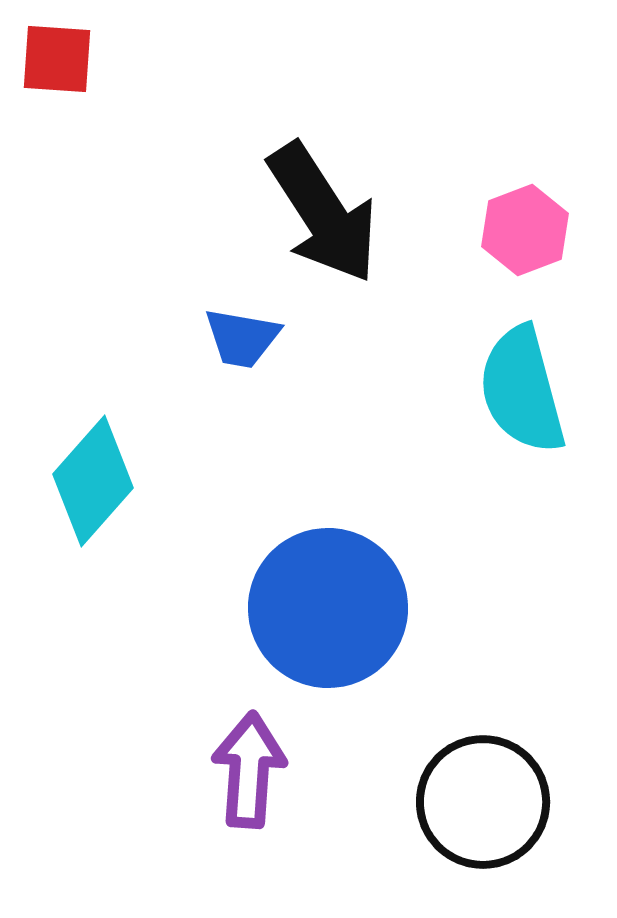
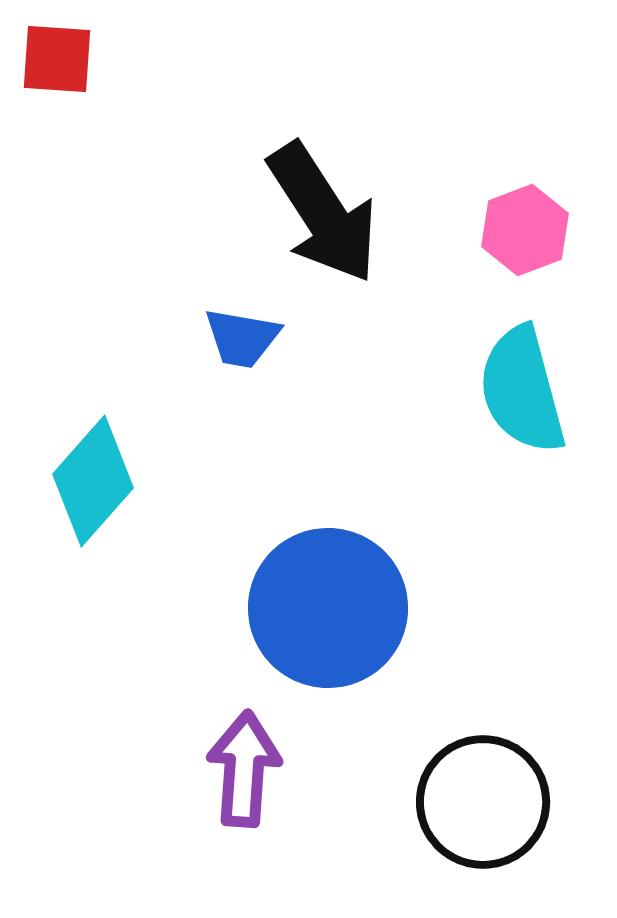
purple arrow: moved 5 px left, 1 px up
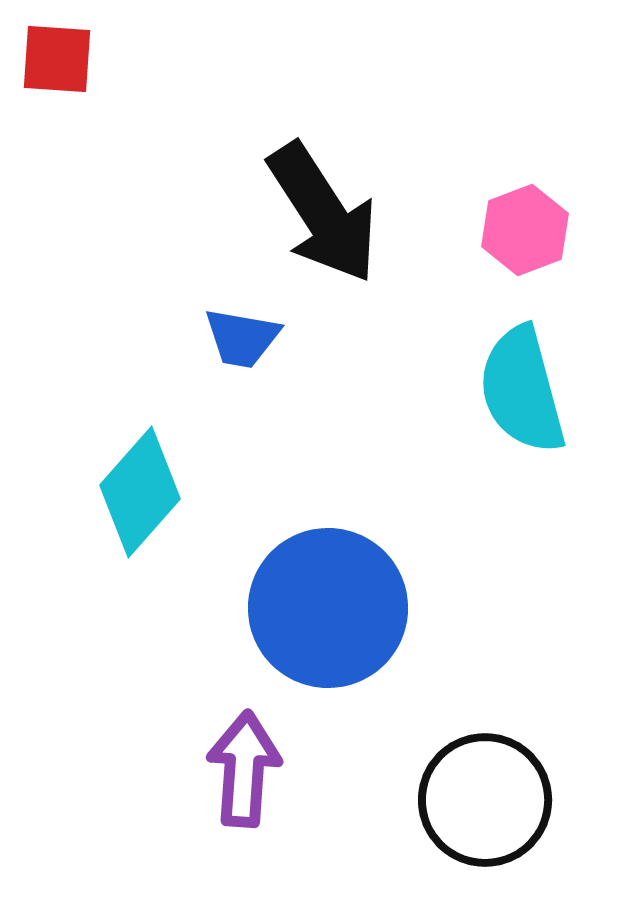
cyan diamond: moved 47 px right, 11 px down
black circle: moved 2 px right, 2 px up
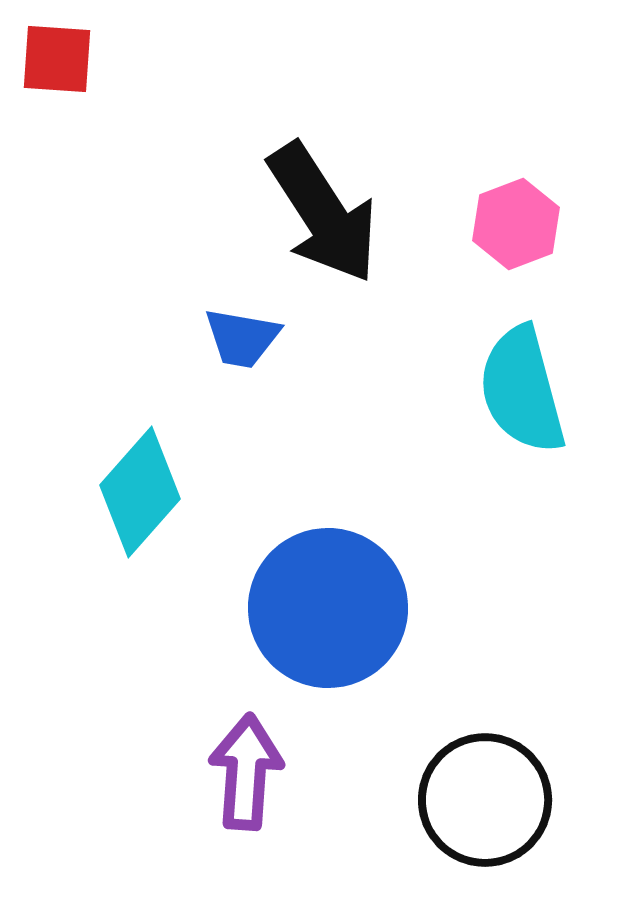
pink hexagon: moved 9 px left, 6 px up
purple arrow: moved 2 px right, 3 px down
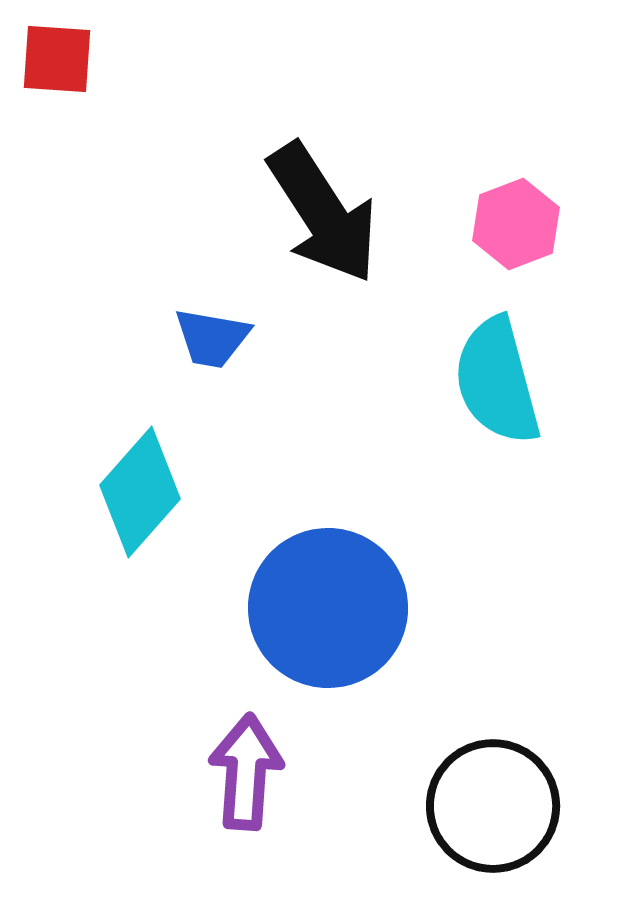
blue trapezoid: moved 30 px left
cyan semicircle: moved 25 px left, 9 px up
black circle: moved 8 px right, 6 px down
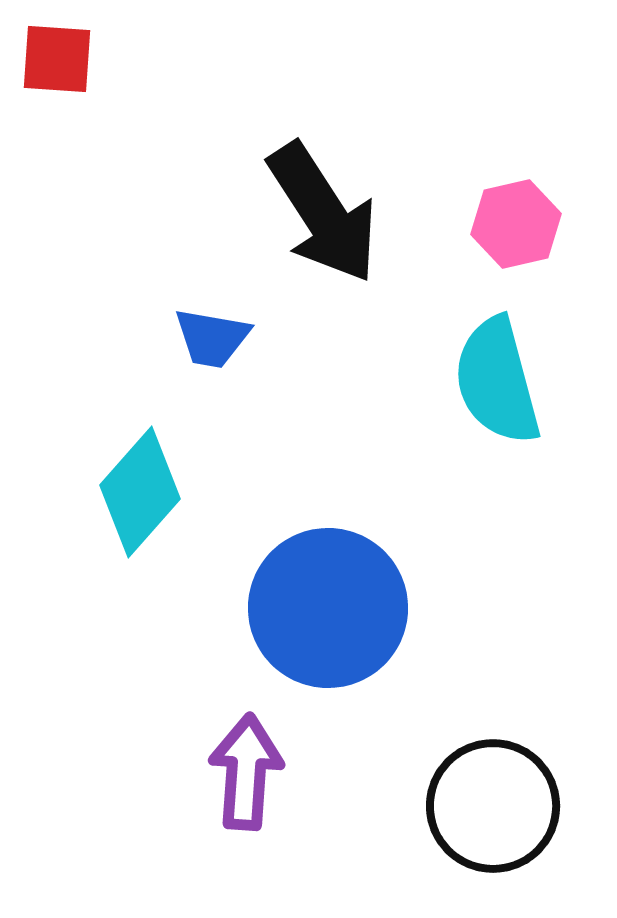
pink hexagon: rotated 8 degrees clockwise
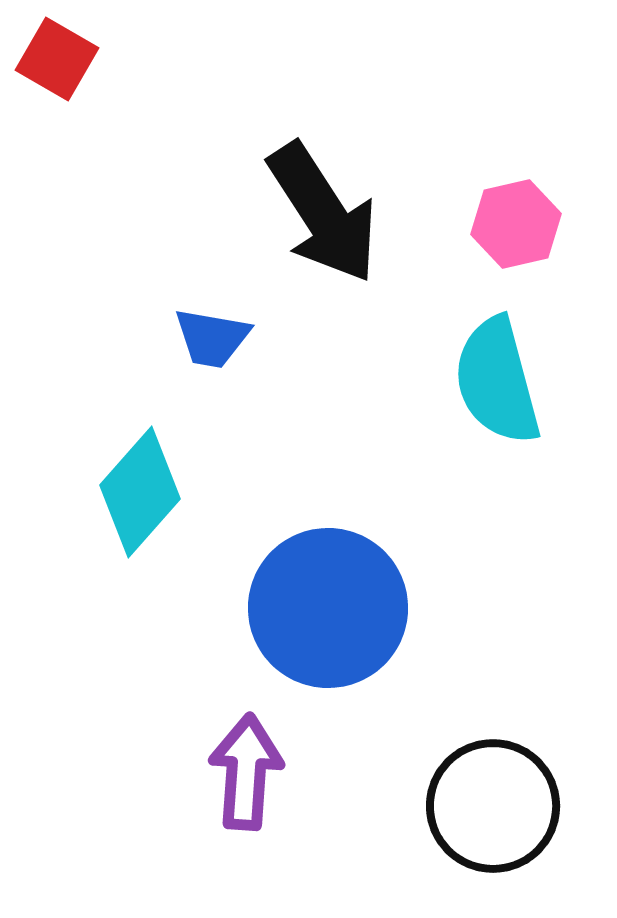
red square: rotated 26 degrees clockwise
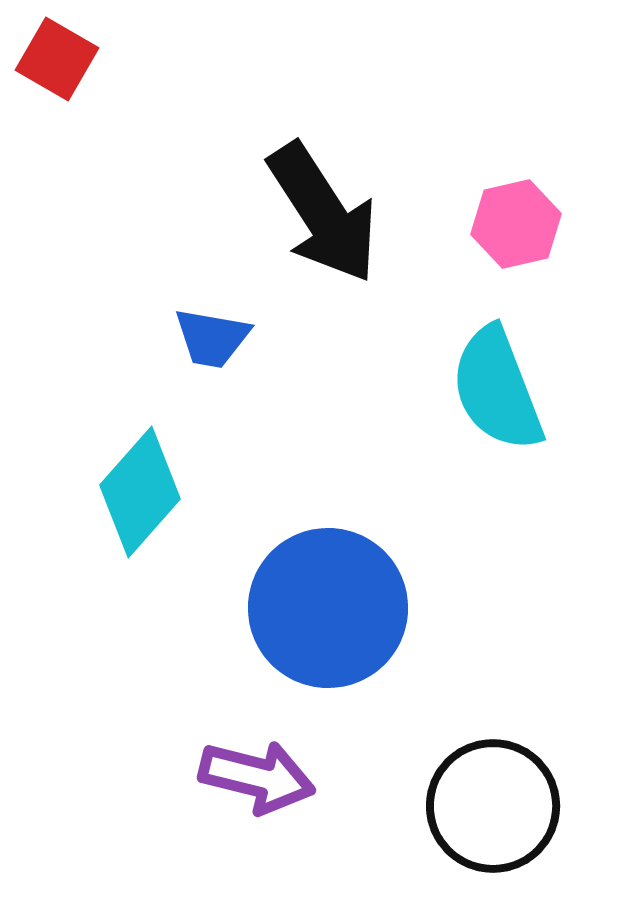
cyan semicircle: moved 8 px down; rotated 6 degrees counterclockwise
purple arrow: moved 11 px right, 5 px down; rotated 100 degrees clockwise
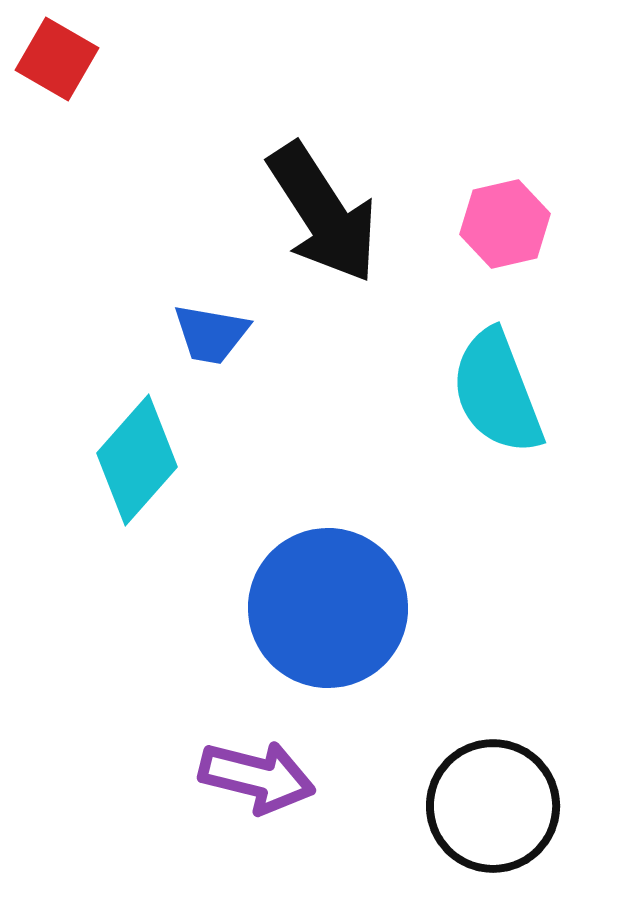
pink hexagon: moved 11 px left
blue trapezoid: moved 1 px left, 4 px up
cyan semicircle: moved 3 px down
cyan diamond: moved 3 px left, 32 px up
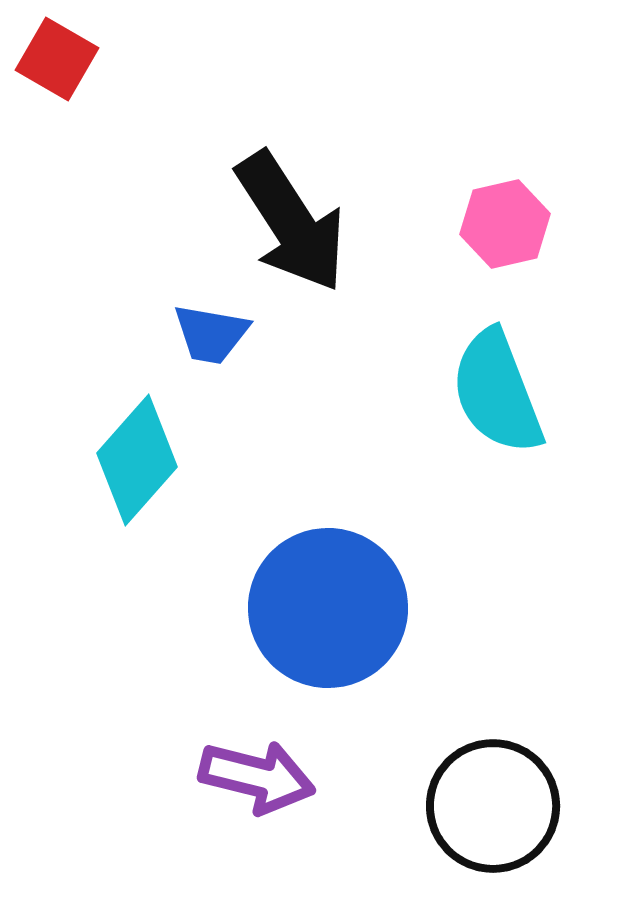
black arrow: moved 32 px left, 9 px down
